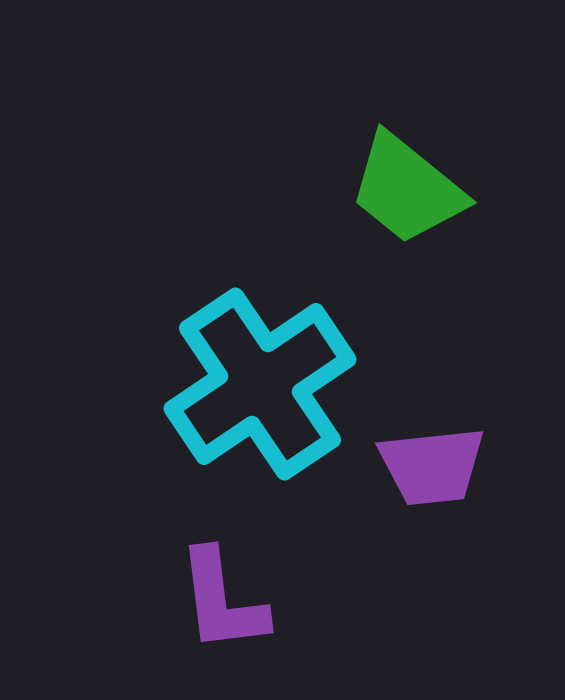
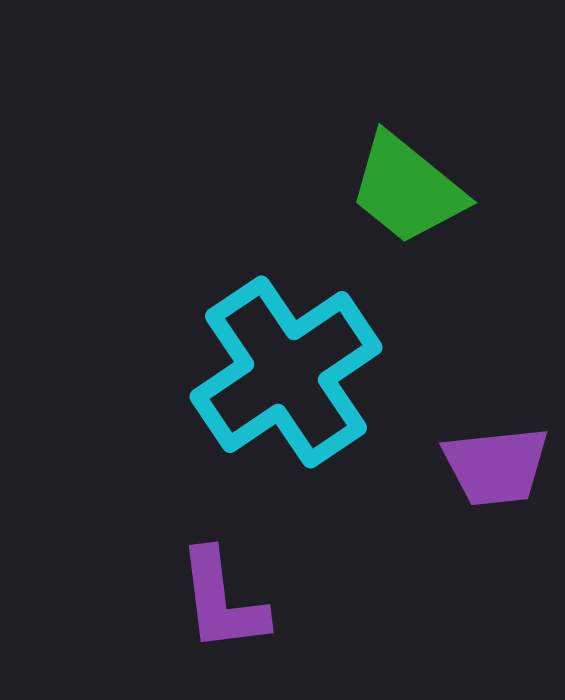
cyan cross: moved 26 px right, 12 px up
purple trapezoid: moved 64 px right
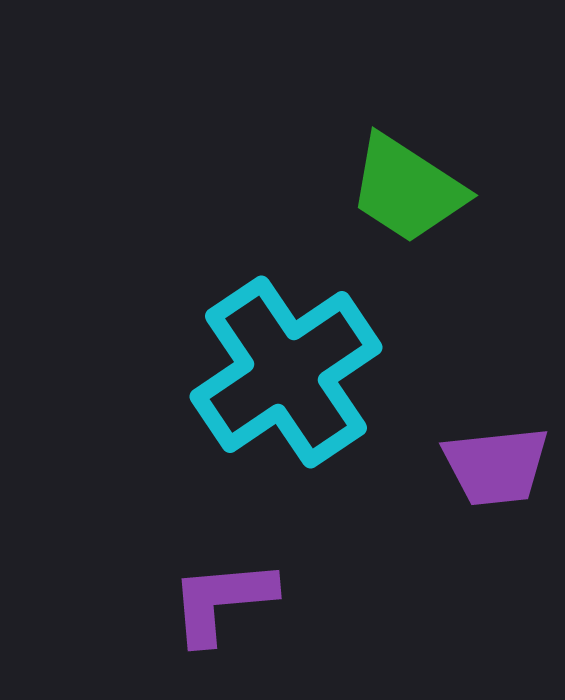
green trapezoid: rotated 6 degrees counterclockwise
purple L-shape: rotated 92 degrees clockwise
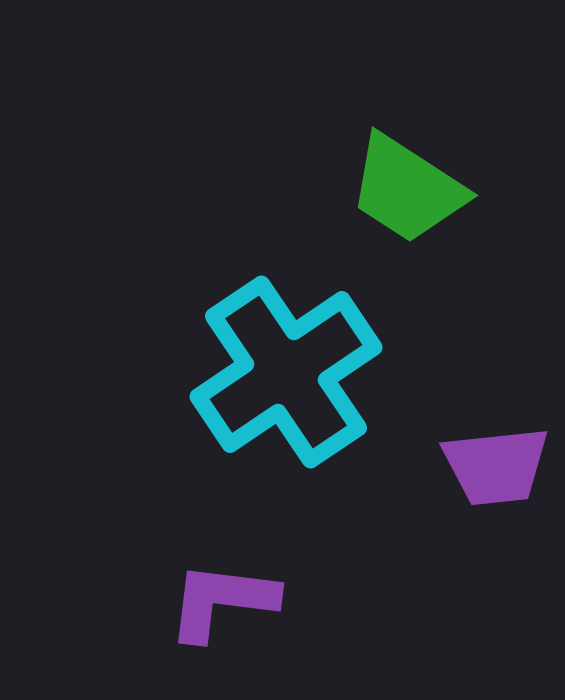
purple L-shape: rotated 12 degrees clockwise
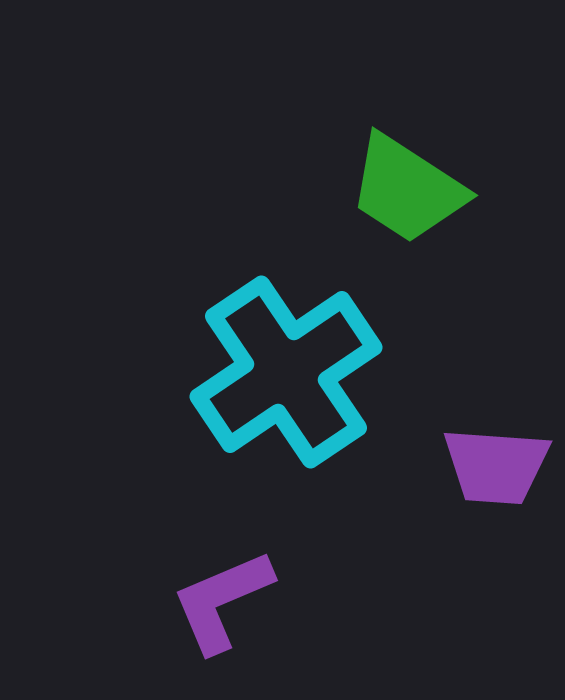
purple trapezoid: rotated 10 degrees clockwise
purple L-shape: rotated 30 degrees counterclockwise
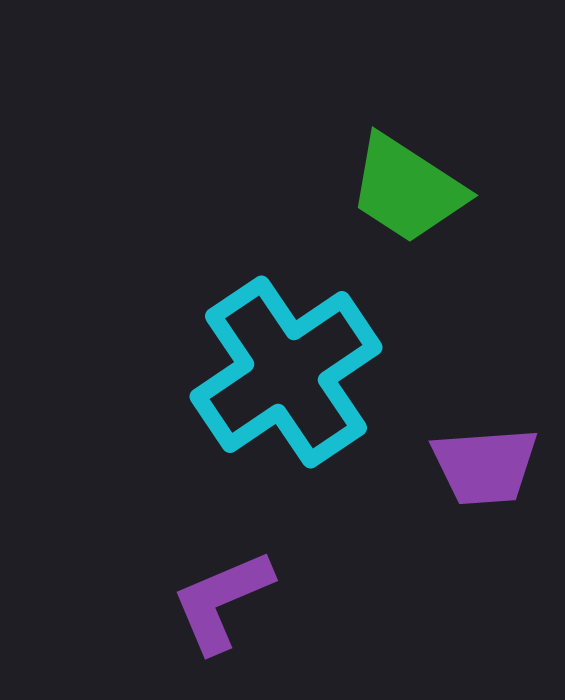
purple trapezoid: moved 11 px left; rotated 8 degrees counterclockwise
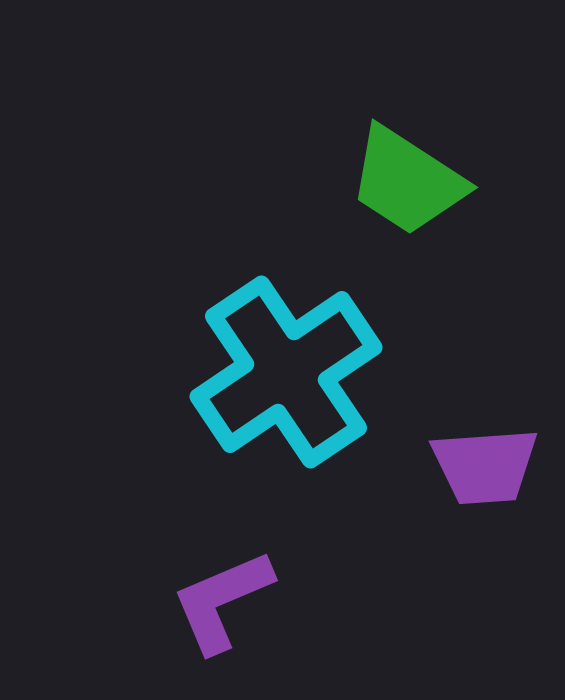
green trapezoid: moved 8 px up
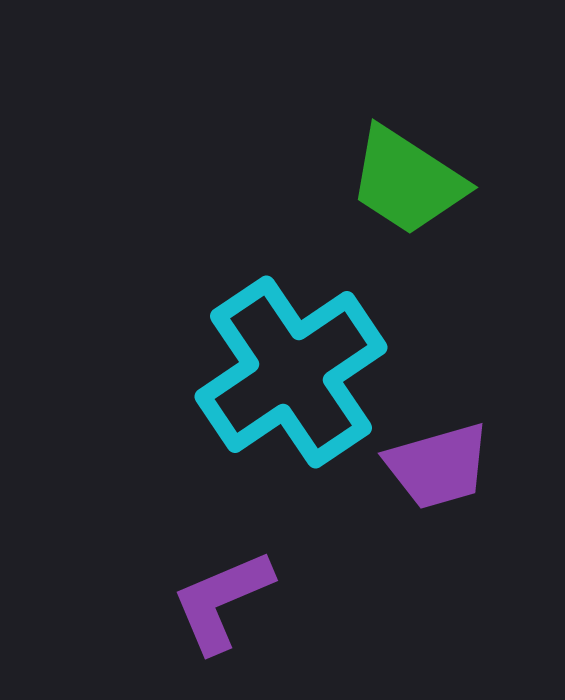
cyan cross: moved 5 px right
purple trapezoid: moved 47 px left; rotated 12 degrees counterclockwise
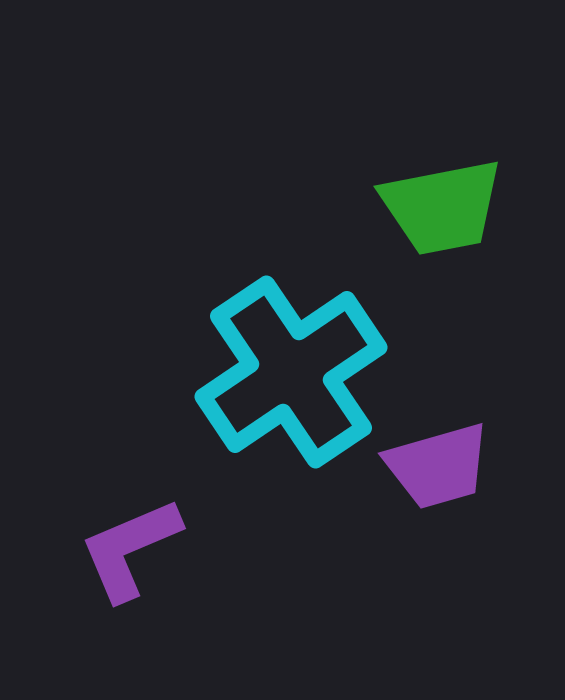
green trapezoid: moved 35 px right, 26 px down; rotated 44 degrees counterclockwise
purple L-shape: moved 92 px left, 52 px up
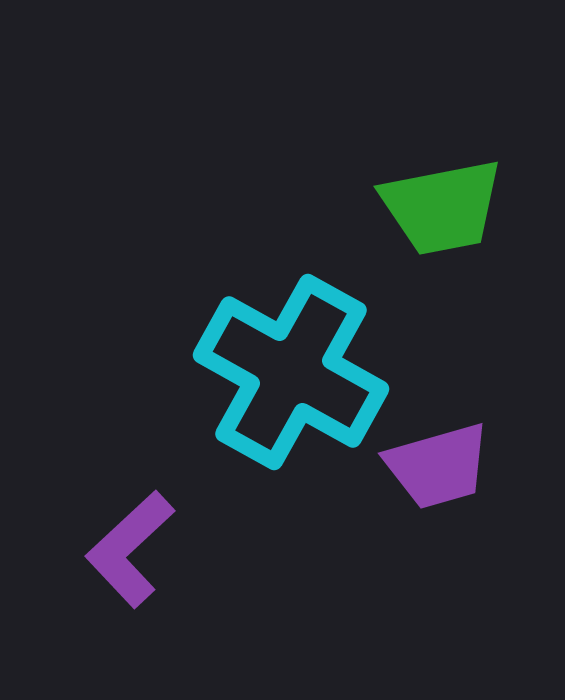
cyan cross: rotated 27 degrees counterclockwise
purple L-shape: rotated 20 degrees counterclockwise
